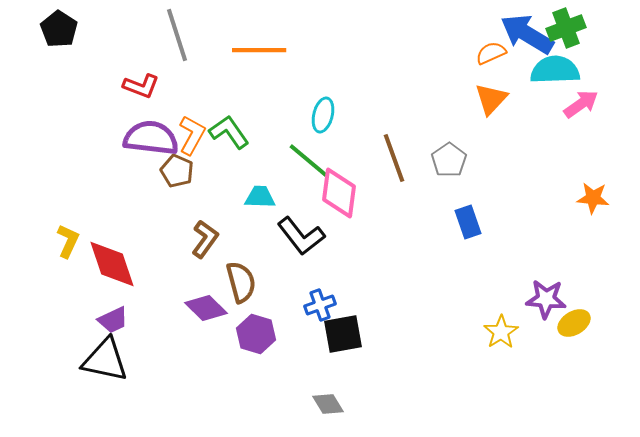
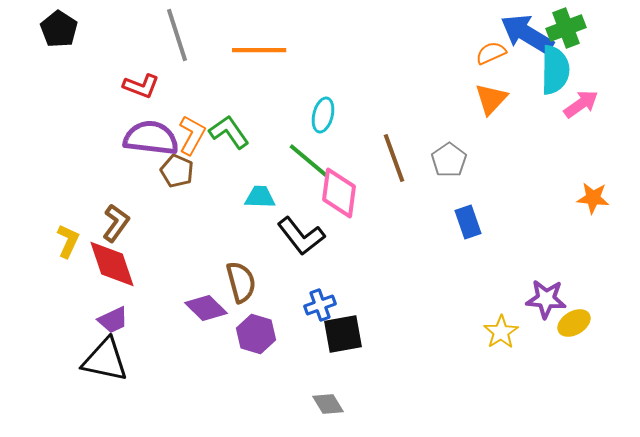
cyan semicircle: rotated 93 degrees clockwise
brown L-shape: moved 89 px left, 16 px up
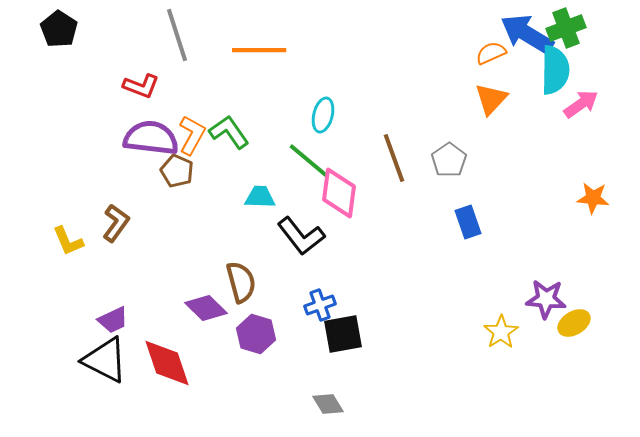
yellow L-shape: rotated 132 degrees clockwise
red diamond: moved 55 px right, 99 px down
black triangle: rotated 15 degrees clockwise
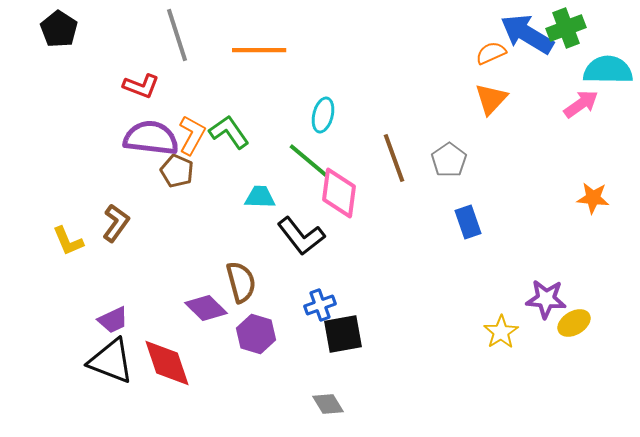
cyan semicircle: moved 53 px right; rotated 90 degrees counterclockwise
black triangle: moved 6 px right, 1 px down; rotated 6 degrees counterclockwise
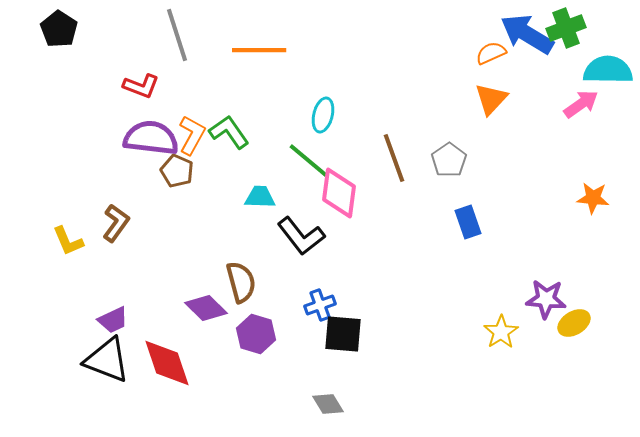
black square: rotated 15 degrees clockwise
black triangle: moved 4 px left, 1 px up
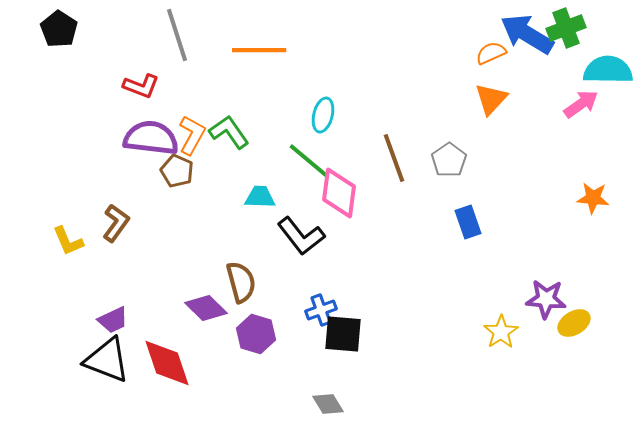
blue cross: moved 1 px right, 5 px down
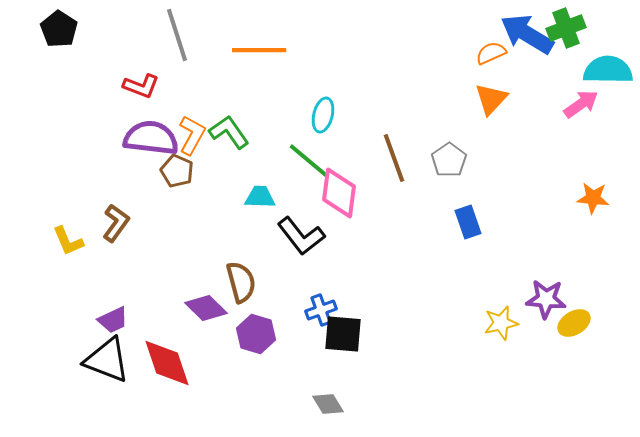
yellow star: moved 9 px up; rotated 20 degrees clockwise
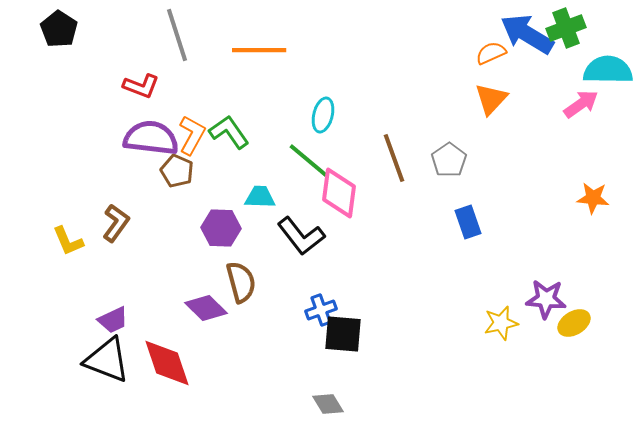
purple hexagon: moved 35 px left, 106 px up; rotated 15 degrees counterclockwise
